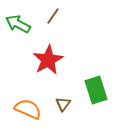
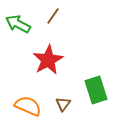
orange semicircle: moved 3 px up
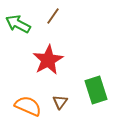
brown triangle: moved 3 px left, 2 px up
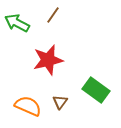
brown line: moved 1 px up
green arrow: moved 1 px left, 1 px up
red star: rotated 16 degrees clockwise
green rectangle: rotated 36 degrees counterclockwise
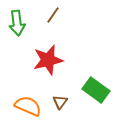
green arrow: rotated 125 degrees counterclockwise
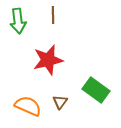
brown line: rotated 36 degrees counterclockwise
green arrow: moved 1 px right, 2 px up
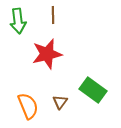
red star: moved 1 px left, 6 px up
green rectangle: moved 3 px left
orange semicircle: rotated 44 degrees clockwise
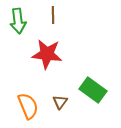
red star: rotated 20 degrees clockwise
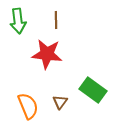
brown line: moved 3 px right, 5 px down
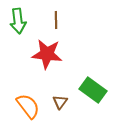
orange semicircle: rotated 16 degrees counterclockwise
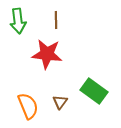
green rectangle: moved 1 px right, 1 px down
orange semicircle: rotated 16 degrees clockwise
